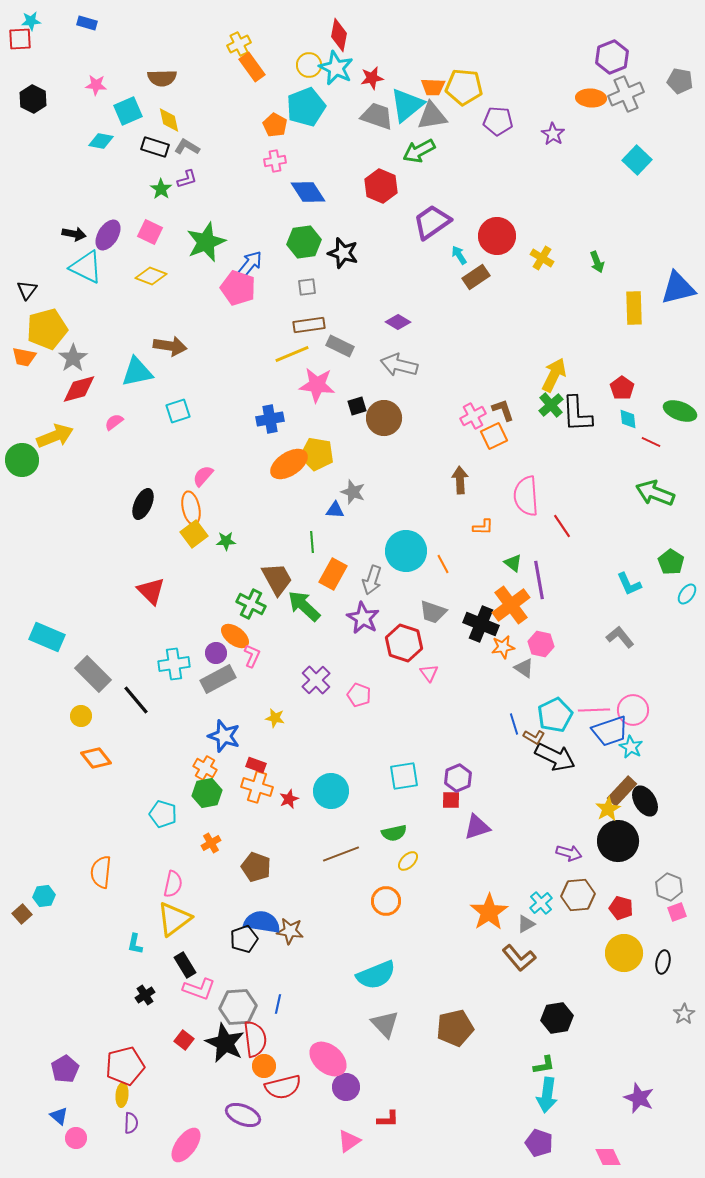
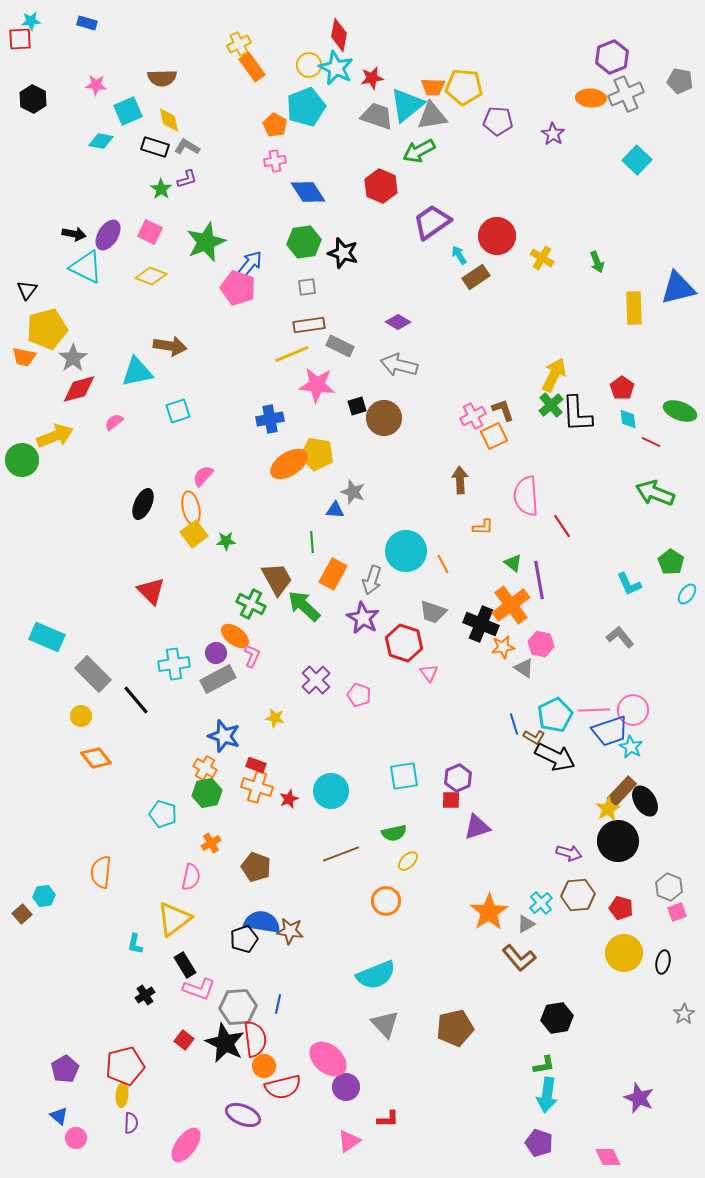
pink semicircle at (173, 884): moved 18 px right, 7 px up
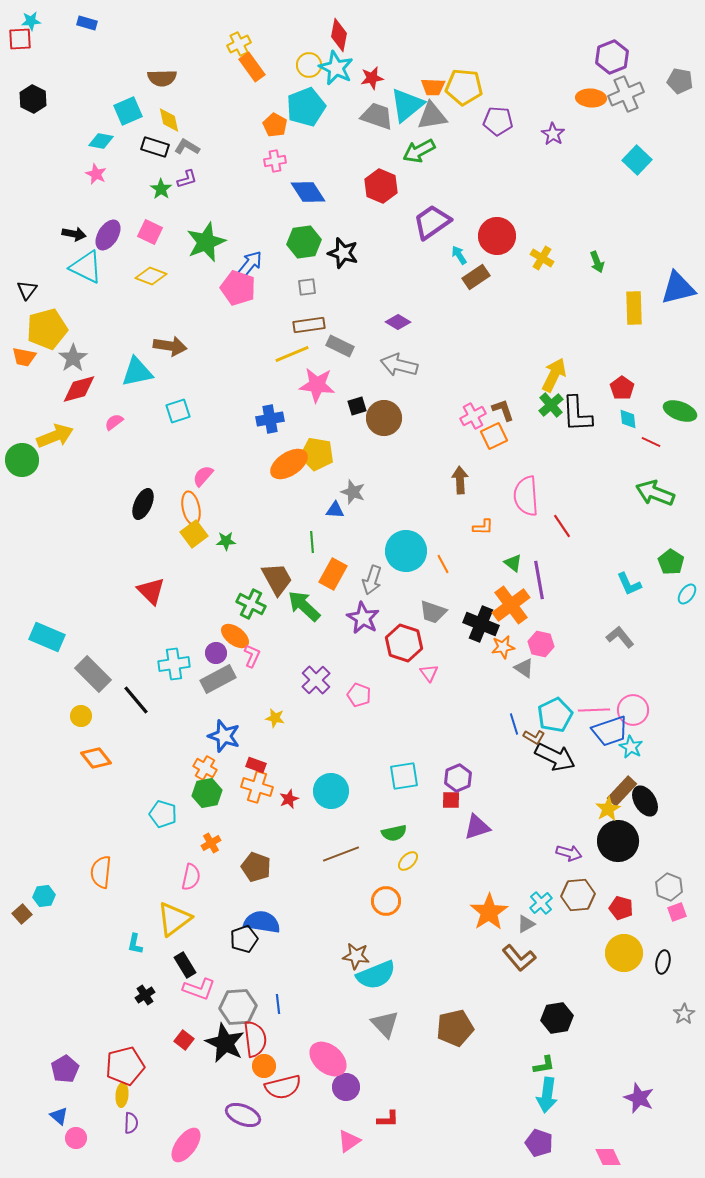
pink star at (96, 85): moved 89 px down; rotated 20 degrees clockwise
brown star at (290, 931): moved 66 px right, 25 px down
blue line at (278, 1004): rotated 18 degrees counterclockwise
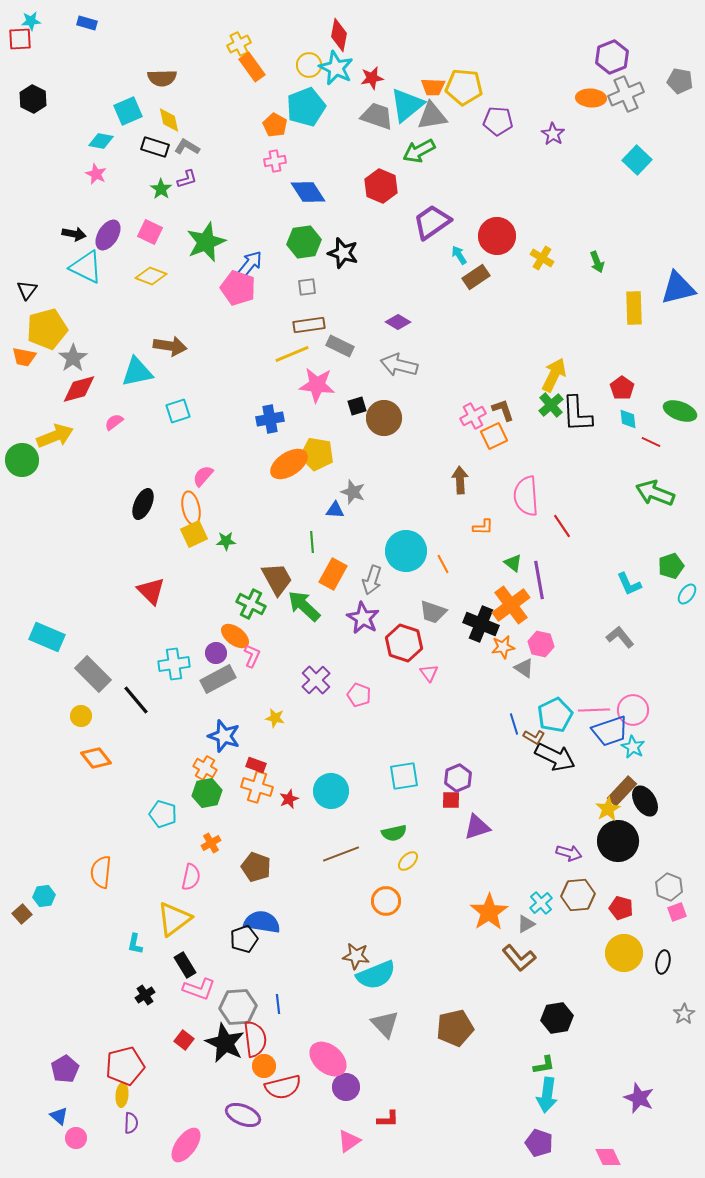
yellow square at (194, 534): rotated 12 degrees clockwise
green pentagon at (671, 562): moved 4 px down; rotated 20 degrees clockwise
cyan star at (631, 747): moved 2 px right
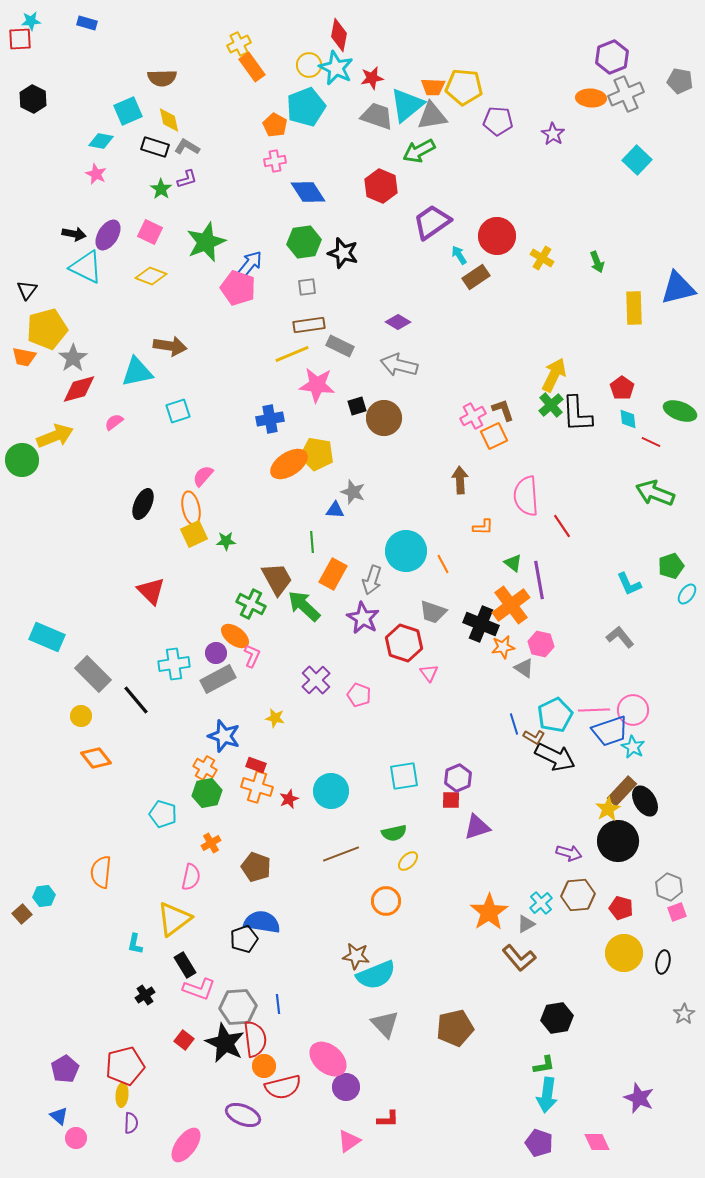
pink diamond at (608, 1157): moved 11 px left, 15 px up
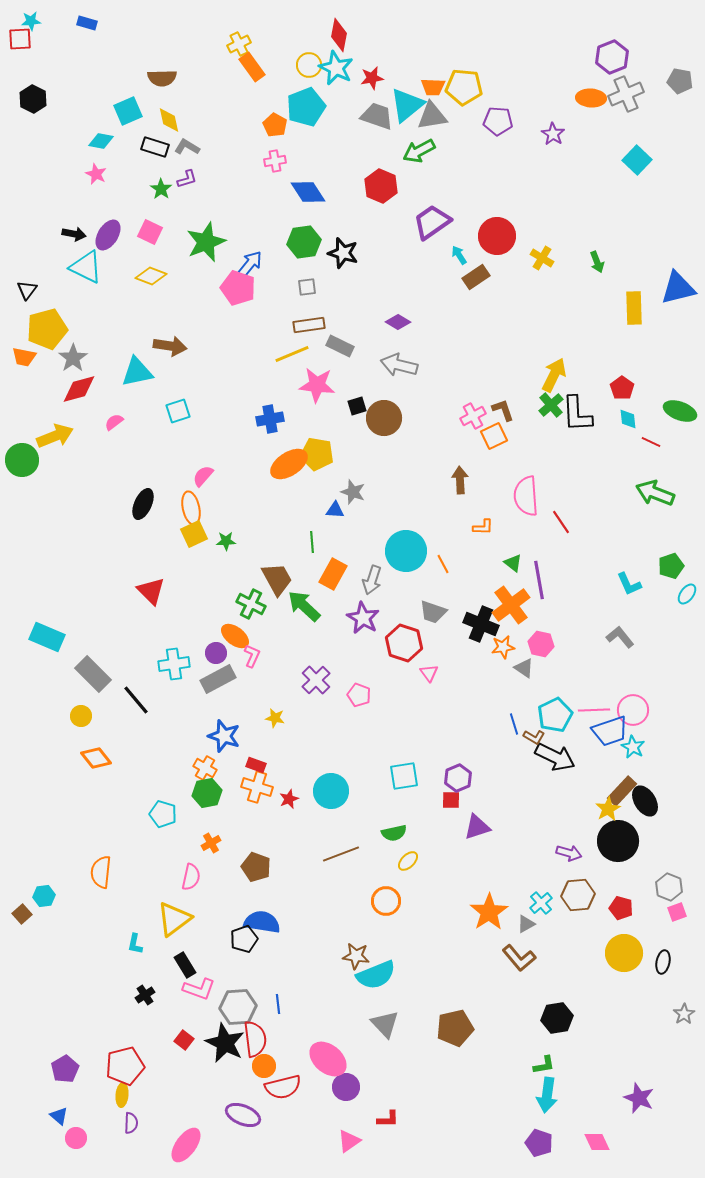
red line at (562, 526): moved 1 px left, 4 px up
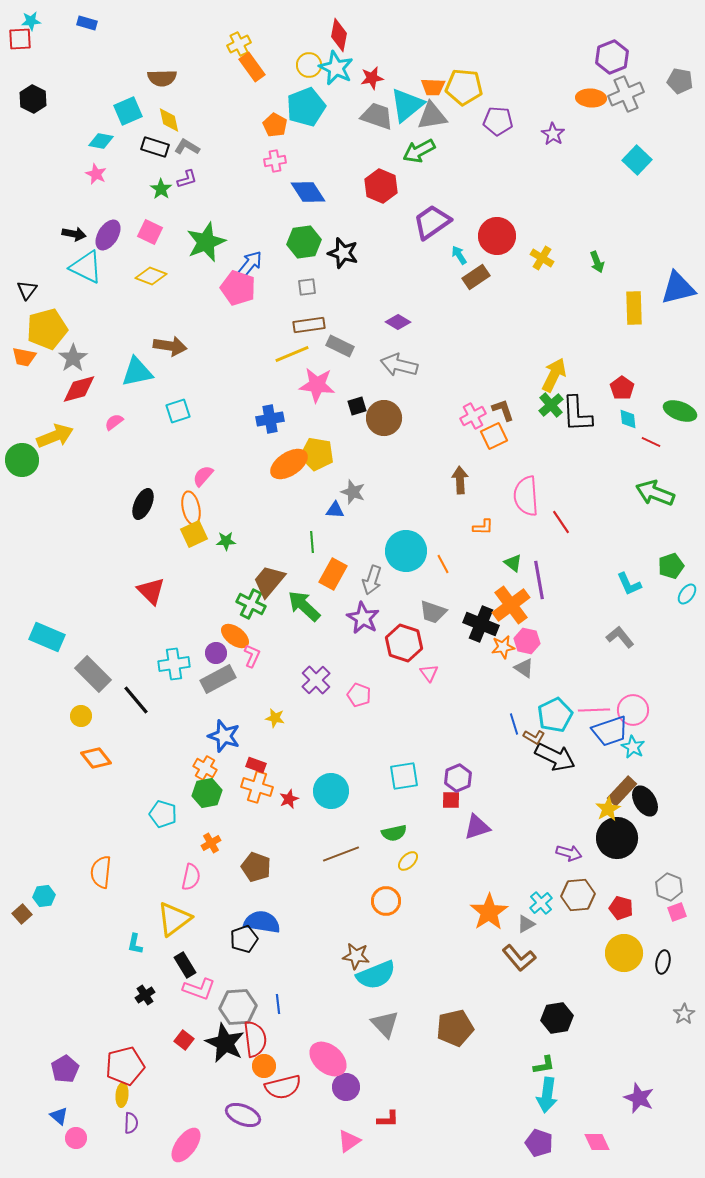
brown trapezoid at (277, 579): moved 8 px left, 2 px down; rotated 111 degrees counterclockwise
pink hexagon at (541, 644): moved 14 px left, 3 px up
black circle at (618, 841): moved 1 px left, 3 px up
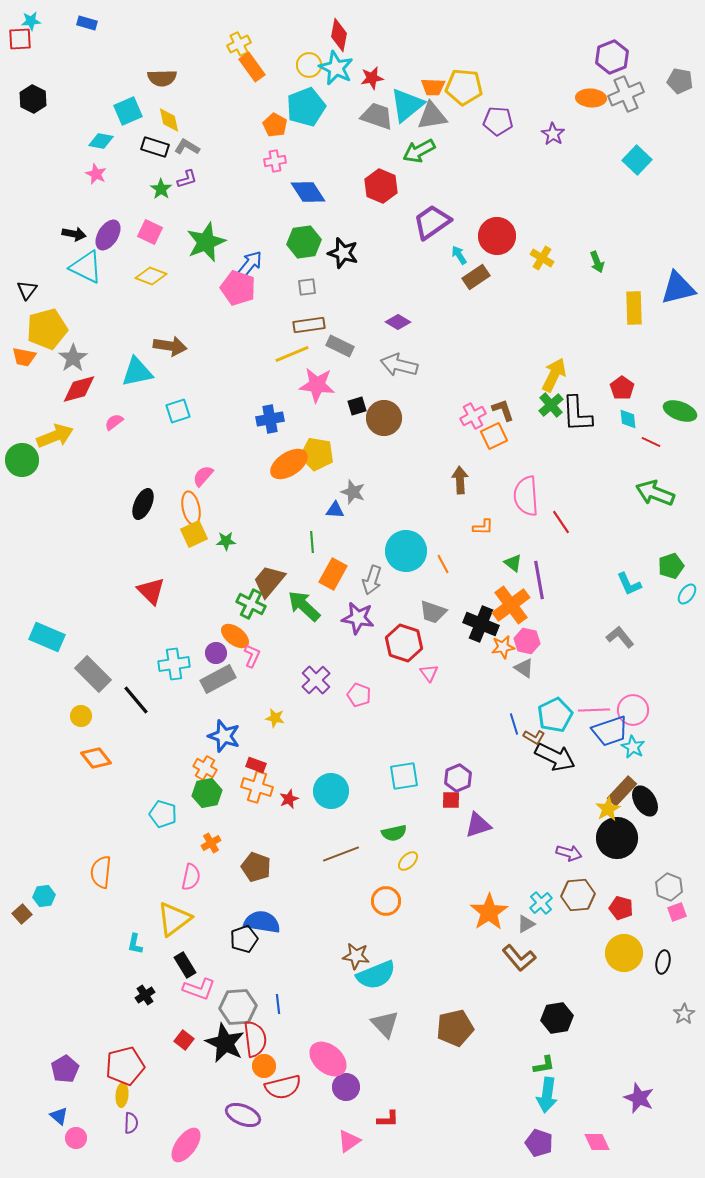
purple star at (363, 618): moved 5 px left; rotated 20 degrees counterclockwise
purple triangle at (477, 827): moved 1 px right, 2 px up
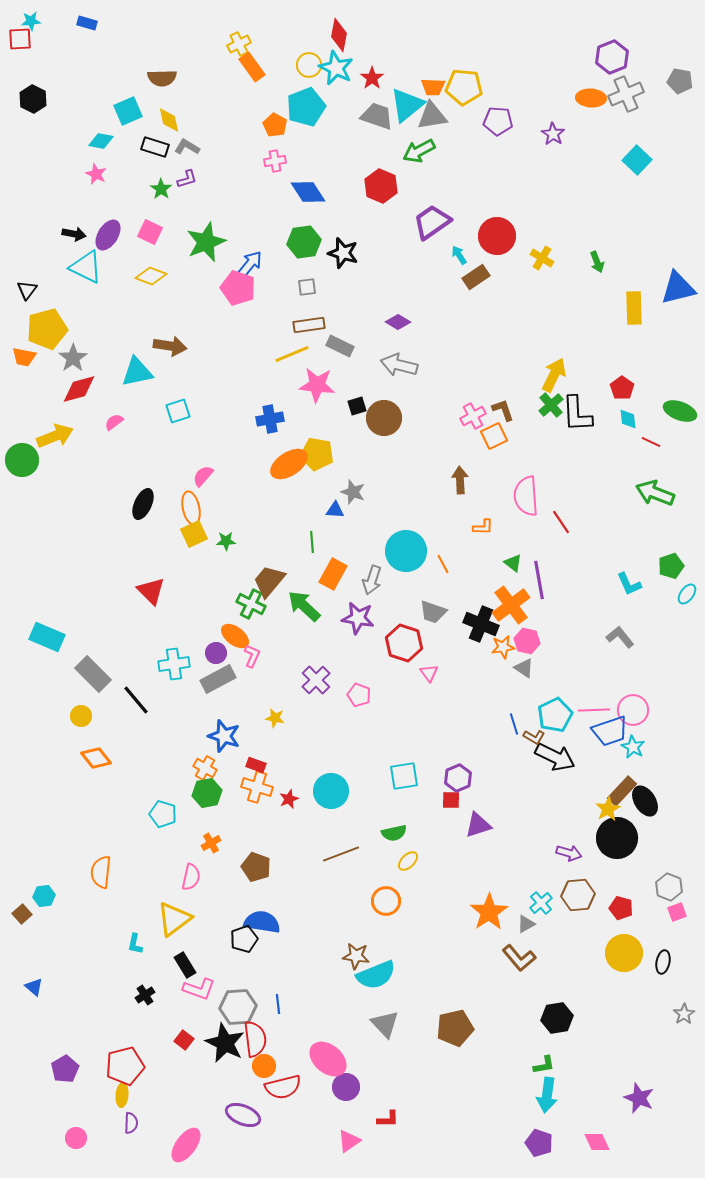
red star at (372, 78): rotated 25 degrees counterclockwise
blue triangle at (59, 1116): moved 25 px left, 129 px up
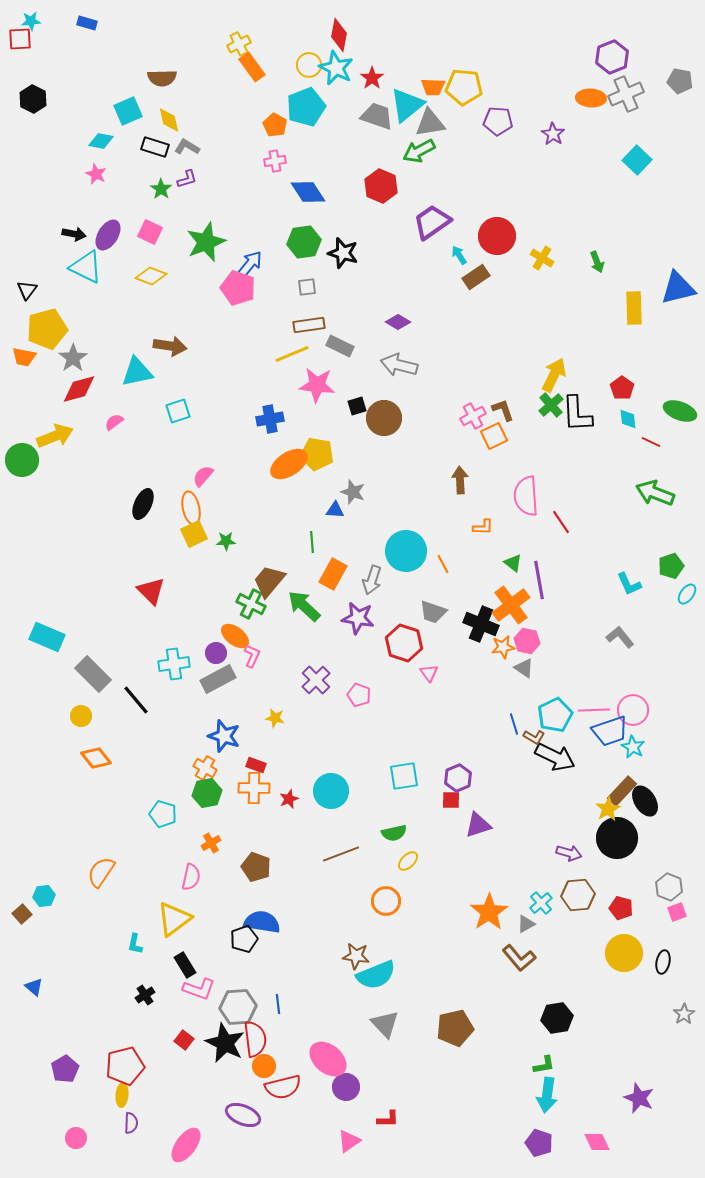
gray triangle at (432, 116): moved 2 px left, 7 px down
orange cross at (257, 787): moved 3 px left, 1 px down; rotated 16 degrees counterclockwise
orange semicircle at (101, 872): rotated 28 degrees clockwise
